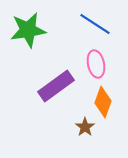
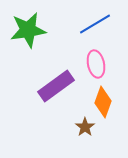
blue line: rotated 64 degrees counterclockwise
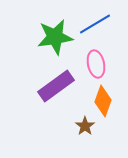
green star: moved 27 px right, 7 px down
orange diamond: moved 1 px up
brown star: moved 1 px up
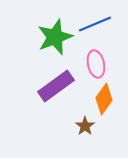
blue line: rotated 8 degrees clockwise
green star: rotated 12 degrees counterclockwise
orange diamond: moved 1 px right, 2 px up; rotated 16 degrees clockwise
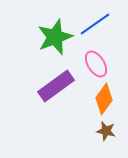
blue line: rotated 12 degrees counterclockwise
pink ellipse: rotated 20 degrees counterclockwise
brown star: moved 21 px right, 5 px down; rotated 24 degrees counterclockwise
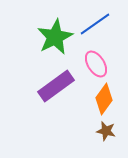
green star: rotated 6 degrees counterclockwise
